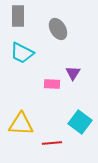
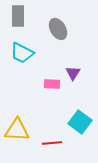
yellow triangle: moved 4 px left, 6 px down
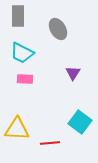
pink rectangle: moved 27 px left, 5 px up
yellow triangle: moved 1 px up
red line: moved 2 px left
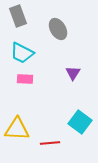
gray rectangle: rotated 20 degrees counterclockwise
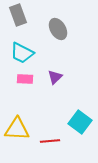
gray rectangle: moved 1 px up
purple triangle: moved 18 px left, 4 px down; rotated 14 degrees clockwise
red line: moved 2 px up
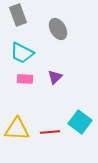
red line: moved 9 px up
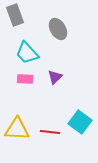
gray rectangle: moved 3 px left
cyan trapezoid: moved 5 px right; rotated 20 degrees clockwise
red line: rotated 12 degrees clockwise
